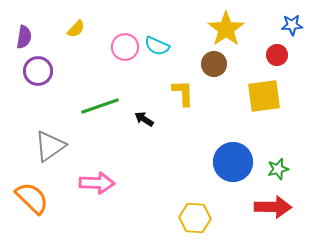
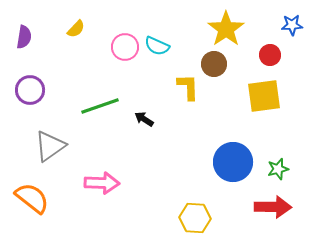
red circle: moved 7 px left
purple circle: moved 8 px left, 19 px down
yellow L-shape: moved 5 px right, 6 px up
pink arrow: moved 5 px right
orange semicircle: rotated 6 degrees counterclockwise
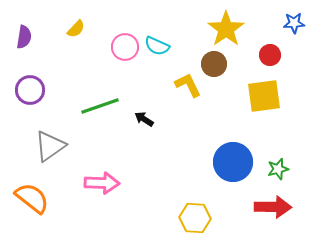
blue star: moved 2 px right, 2 px up
yellow L-shape: moved 2 px up; rotated 24 degrees counterclockwise
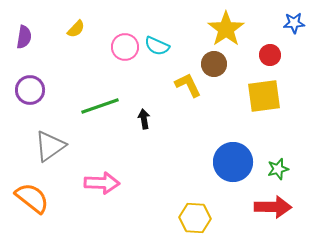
black arrow: rotated 48 degrees clockwise
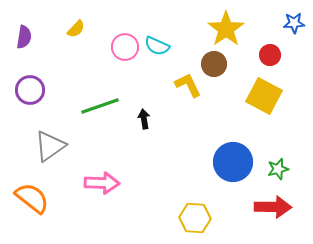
yellow square: rotated 36 degrees clockwise
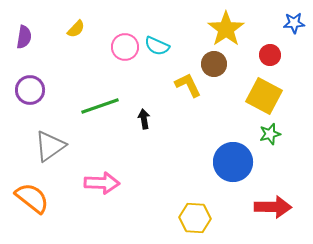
green star: moved 8 px left, 35 px up
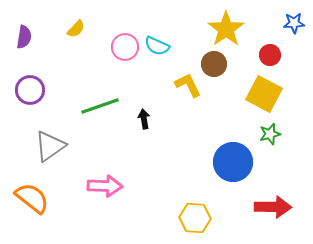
yellow square: moved 2 px up
pink arrow: moved 3 px right, 3 px down
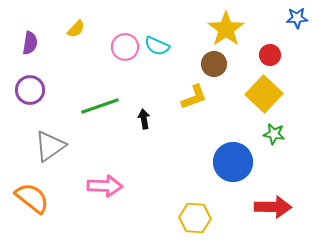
blue star: moved 3 px right, 5 px up
purple semicircle: moved 6 px right, 6 px down
yellow L-shape: moved 6 px right, 12 px down; rotated 96 degrees clockwise
yellow square: rotated 15 degrees clockwise
green star: moved 4 px right; rotated 25 degrees clockwise
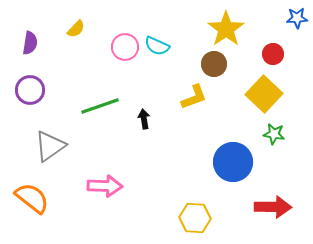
red circle: moved 3 px right, 1 px up
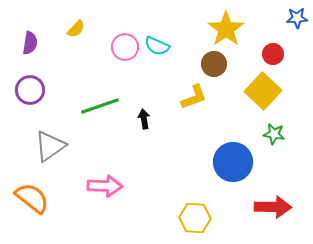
yellow square: moved 1 px left, 3 px up
